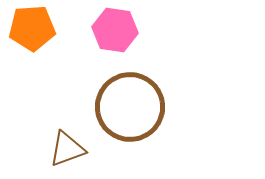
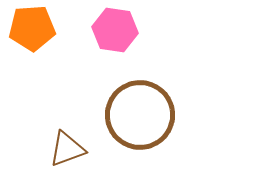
brown circle: moved 10 px right, 8 px down
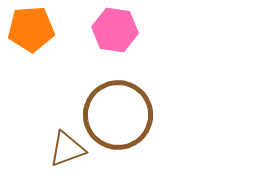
orange pentagon: moved 1 px left, 1 px down
brown circle: moved 22 px left
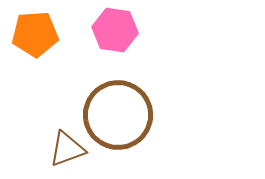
orange pentagon: moved 4 px right, 5 px down
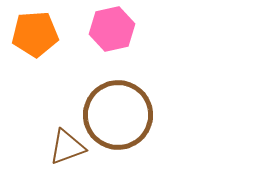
pink hexagon: moved 3 px left, 1 px up; rotated 21 degrees counterclockwise
brown triangle: moved 2 px up
